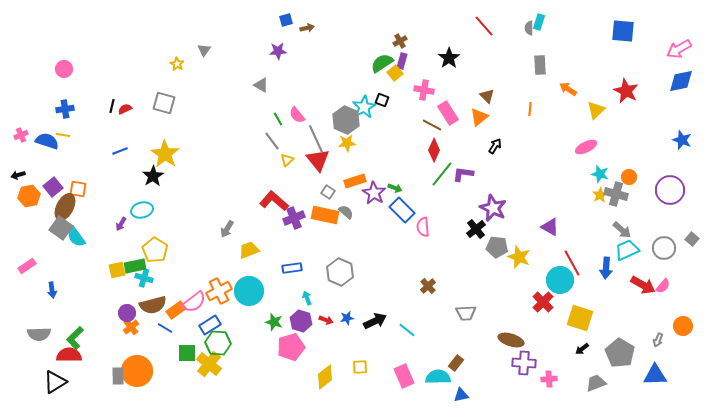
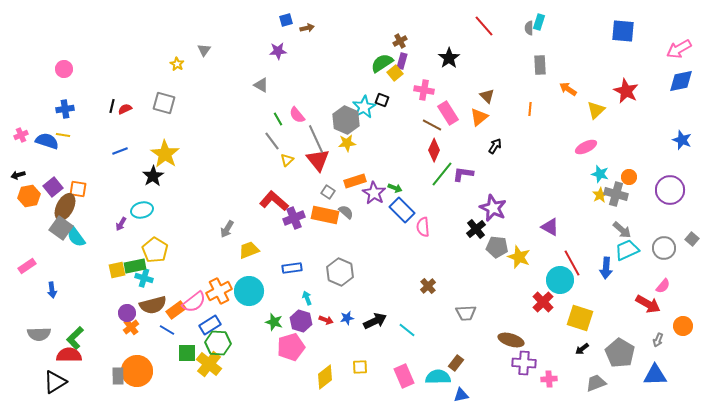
red arrow at (643, 285): moved 5 px right, 19 px down
blue line at (165, 328): moved 2 px right, 2 px down
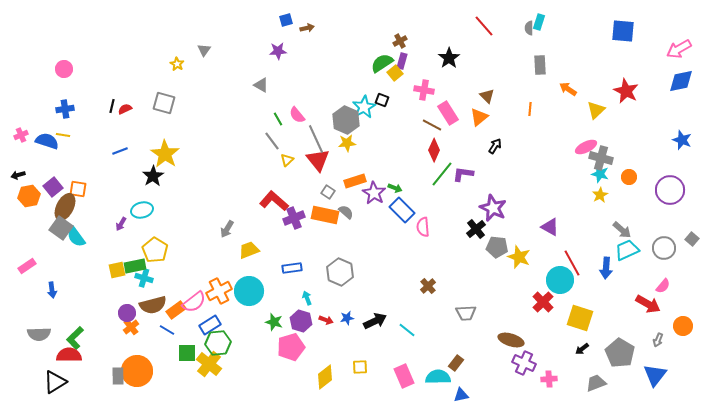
gray cross at (616, 194): moved 15 px left, 36 px up
green hexagon at (218, 343): rotated 10 degrees counterclockwise
purple cross at (524, 363): rotated 20 degrees clockwise
blue triangle at (655, 375): rotated 50 degrees counterclockwise
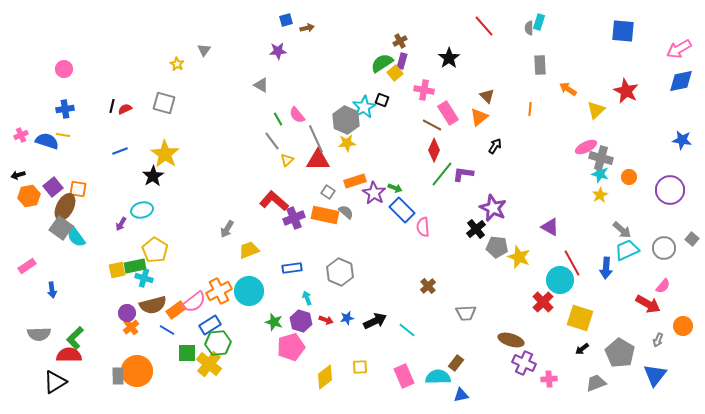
blue star at (682, 140): rotated 12 degrees counterclockwise
red triangle at (318, 160): rotated 50 degrees counterclockwise
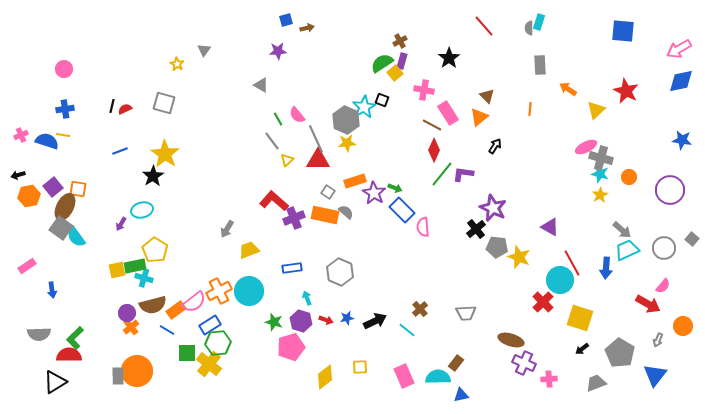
brown cross at (428, 286): moved 8 px left, 23 px down
